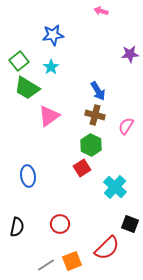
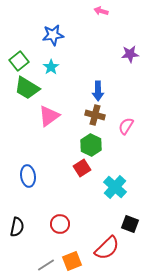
blue arrow: rotated 30 degrees clockwise
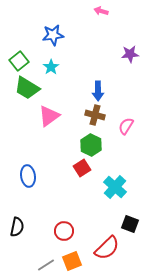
red circle: moved 4 px right, 7 px down
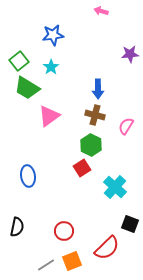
blue arrow: moved 2 px up
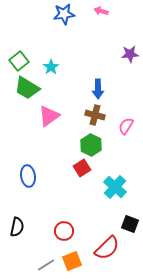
blue star: moved 11 px right, 21 px up
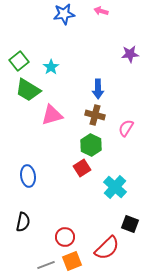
green trapezoid: moved 1 px right, 2 px down
pink triangle: moved 3 px right, 1 px up; rotated 20 degrees clockwise
pink semicircle: moved 2 px down
black semicircle: moved 6 px right, 5 px up
red circle: moved 1 px right, 6 px down
gray line: rotated 12 degrees clockwise
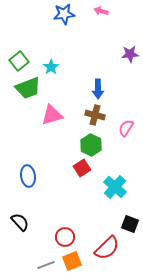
green trapezoid: moved 2 px up; rotated 52 degrees counterclockwise
black semicircle: moved 3 px left; rotated 54 degrees counterclockwise
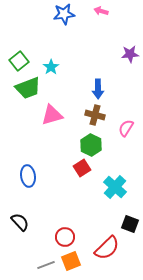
orange square: moved 1 px left
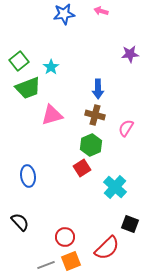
green hexagon: rotated 10 degrees clockwise
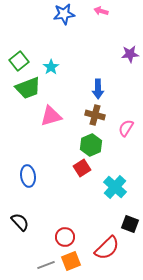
pink triangle: moved 1 px left, 1 px down
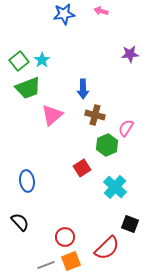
cyan star: moved 9 px left, 7 px up
blue arrow: moved 15 px left
pink triangle: moved 1 px right, 1 px up; rotated 25 degrees counterclockwise
green hexagon: moved 16 px right
blue ellipse: moved 1 px left, 5 px down
